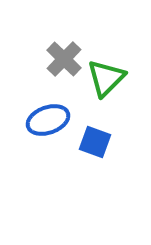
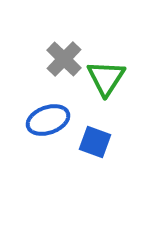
green triangle: rotated 12 degrees counterclockwise
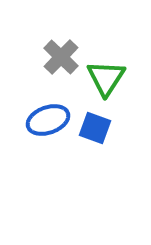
gray cross: moved 3 px left, 2 px up
blue square: moved 14 px up
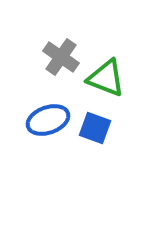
gray cross: rotated 9 degrees counterclockwise
green triangle: rotated 42 degrees counterclockwise
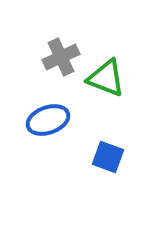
gray cross: rotated 30 degrees clockwise
blue square: moved 13 px right, 29 px down
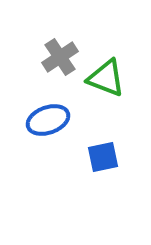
gray cross: moved 1 px left; rotated 9 degrees counterclockwise
blue square: moved 5 px left; rotated 32 degrees counterclockwise
